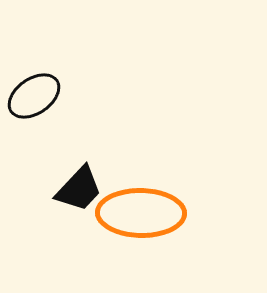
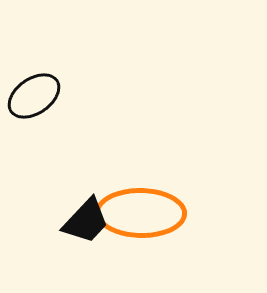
black trapezoid: moved 7 px right, 32 px down
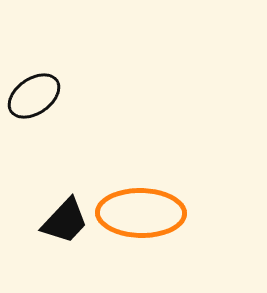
black trapezoid: moved 21 px left
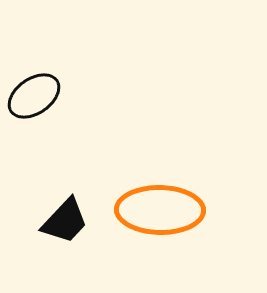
orange ellipse: moved 19 px right, 3 px up
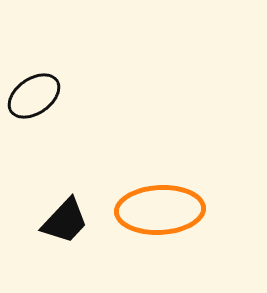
orange ellipse: rotated 4 degrees counterclockwise
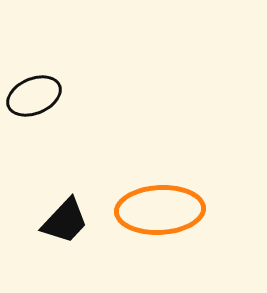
black ellipse: rotated 12 degrees clockwise
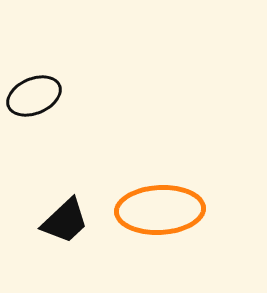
black trapezoid: rotated 4 degrees clockwise
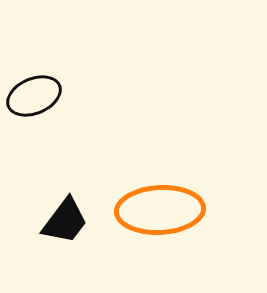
black trapezoid: rotated 10 degrees counterclockwise
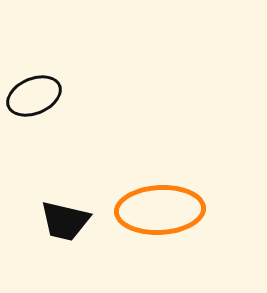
black trapezoid: rotated 66 degrees clockwise
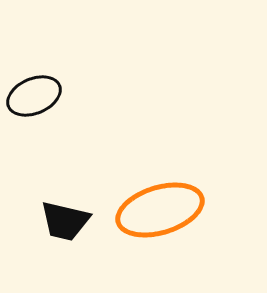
orange ellipse: rotated 14 degrees counterclockwise
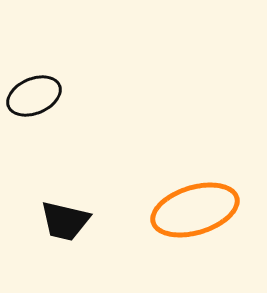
orange ellipse: moved 35 px right
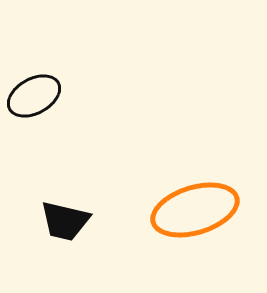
black ellipse: rotated 6 degrees counterclockwise
